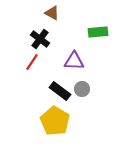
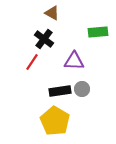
black cross: moved 4 px right
black rectangle: rotated 45 degrees counterclockwise
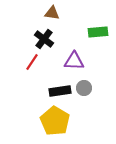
brown triangle: rotated 21 degrees counterclockwise
gray circle: moved 2 px right, 1 px up
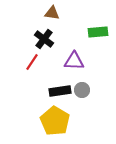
gray circle: moved 2 px left, 2 px down
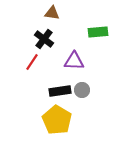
yellow pentagon: moved 2 px right, 1 px up
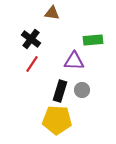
green rectangle: moved 5 px left, 8 px down
black cross: moved 13 px left
red line: moved 2 px down
black rectangle: rotated 65 degrees counterclockwise
yellow pentagon: rotated 28 degrees counterclockwise
